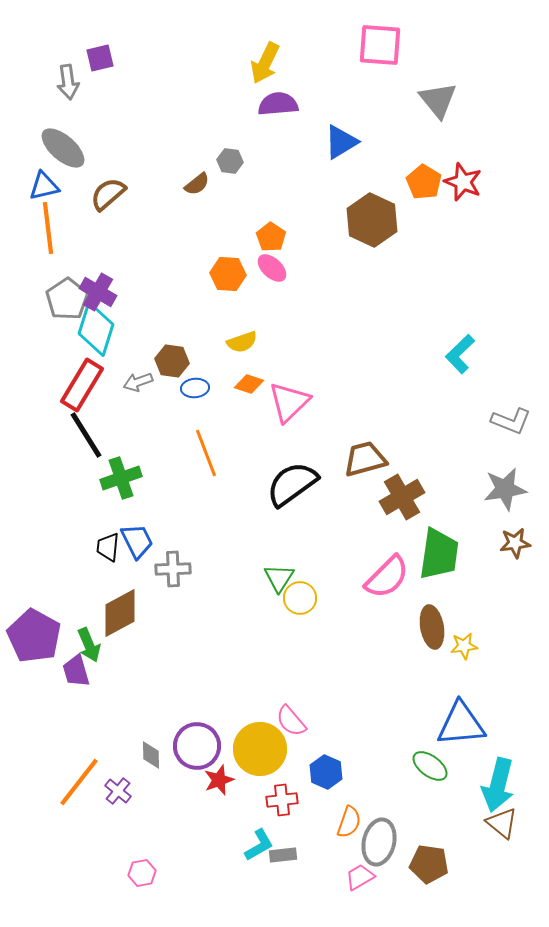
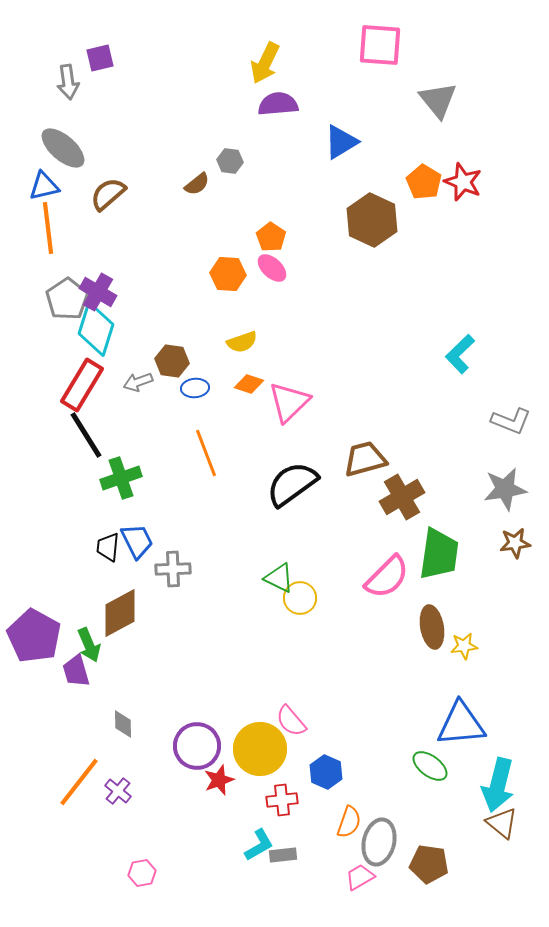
green triangle at (279, 578): rotated 36 degrees counterclockwise
gray diamond at (151, 755): moved 28 px left, 31 px up
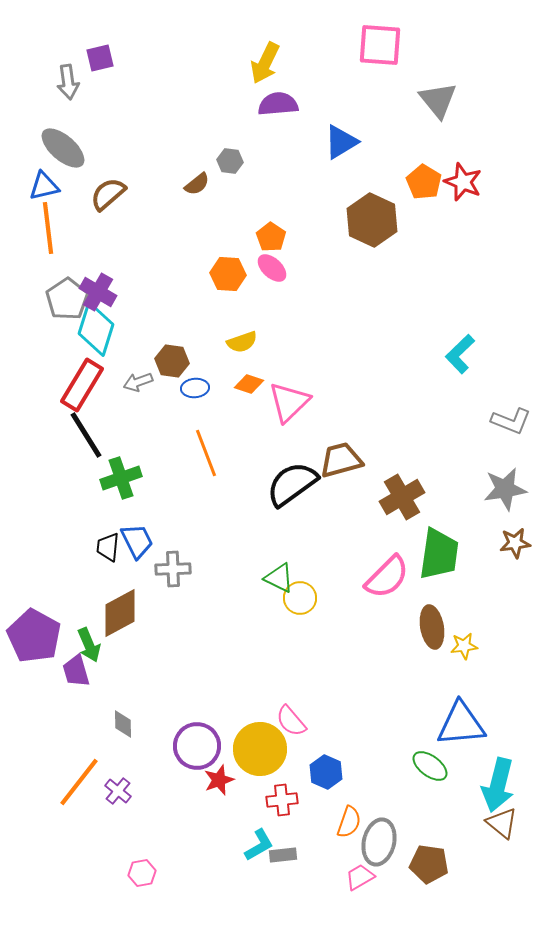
brown trapezoid at (365, 459): moved 24 px left, 1 px down
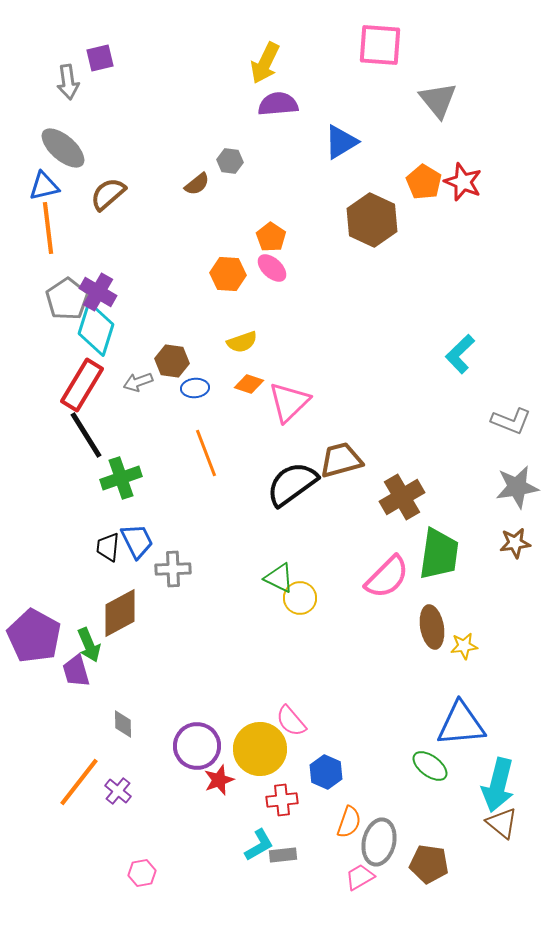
gray star at (505, 489): moved 12 px right, 2 px up
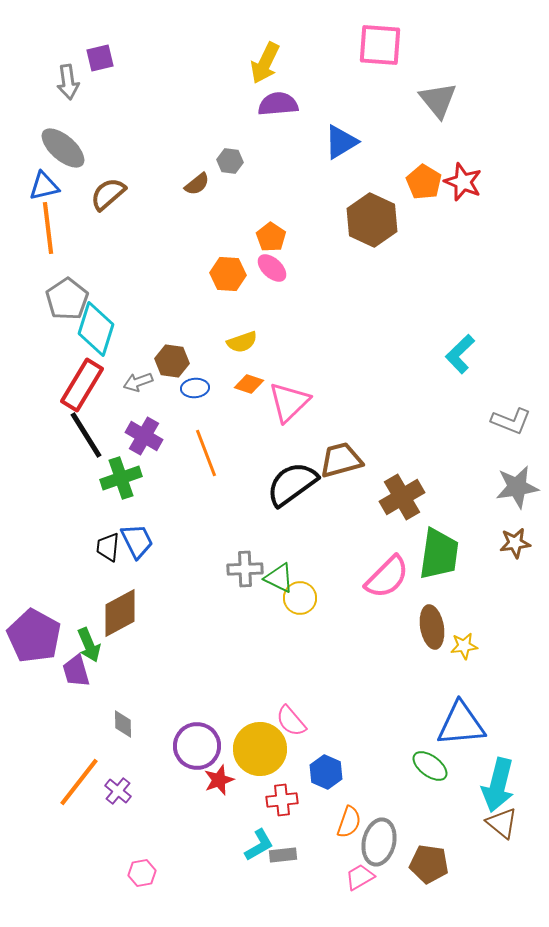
purple cross at (98, 292): moved 46 px right, 144 px down
gray cross at (173, 569): moved 72 px right
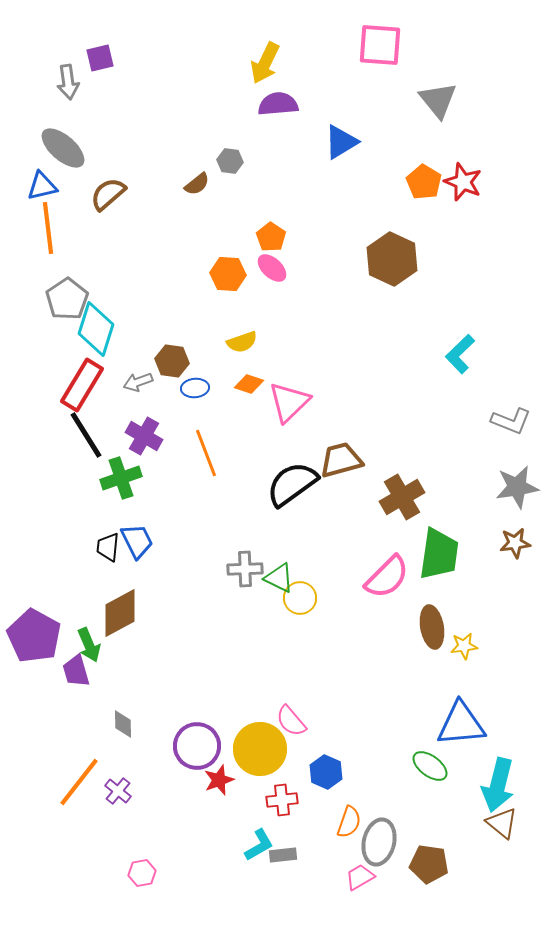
blue triangle at (44, 186): moved 2 px left
brown hexagon at (372, 220): moved 20 px right, 39 px down
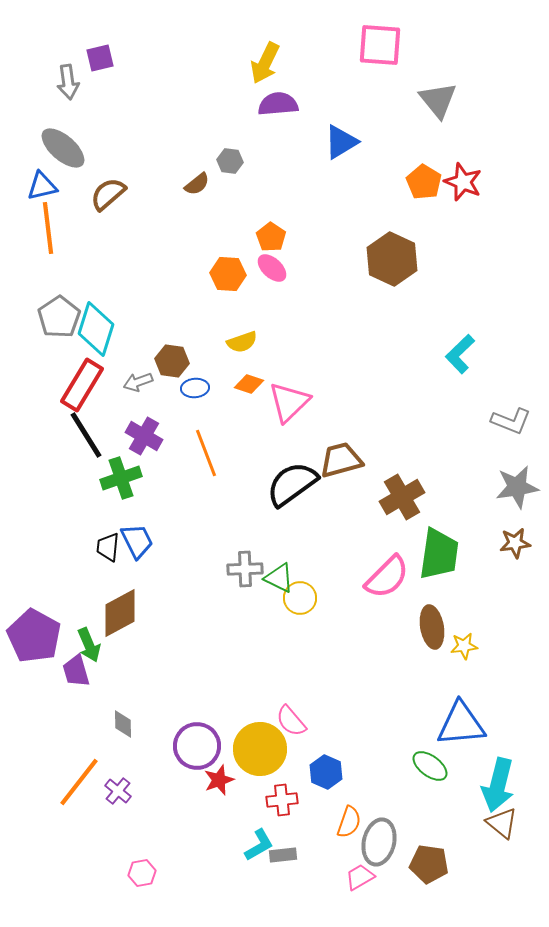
gray pentagon at (67, 299): moved 8 px left, 18 px down
